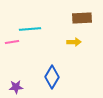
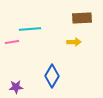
blue diamond: moved 1 px up
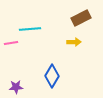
brown rectangle: moved 1 px left; rotated 24 degrees counterclockwise
pink line: moved 1 px left, 1 px down
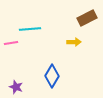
brown rectangle: moved 6 px right
purple star: rotated 24 degrees clockwise
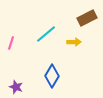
cyan line: moved 16 px right, 5 px down; rotated 35 degrees counterclockwise
pink line: rotated 64 degrees counterclockwise
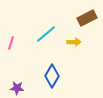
purple star: moved 1 px right, 1 px down; rotated 16 degrees counterclockwise
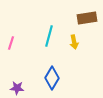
brown rectangle: rotated 18 degrees clockwise
cyan line: moved 3 px right, 2 px down; rotated 35 degrees counterclockwise
yellow arrow: rotated 80 degrees clockwise
blue diamond: moved 2 px down
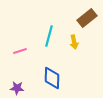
brown rectangle: rotated 30 degrees counterclockwise
pink line: moved 9 px right, 8 px down; rotated 56 degrees clockwise
blue diamond: rotated 30 degrees counterclockwise
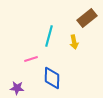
pink line: moved 11 px right, 8 px down
